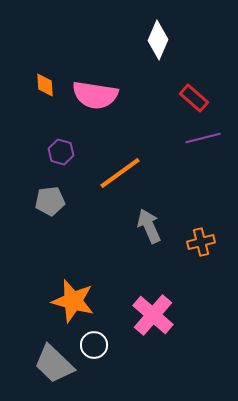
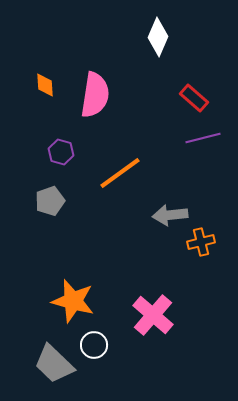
white diamond: moved 3 px up
pink semicircle: rotated 90 degrees counterclockwise
gray pentagon: rotated 12 degrees counterclockwise
gray arrow: moved 21 px right, 11 px up; rotated 72 degrees counterclockwise
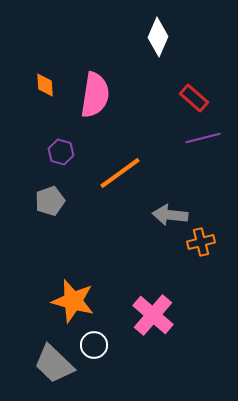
gray arrow: rotated 12 degrees clockwise
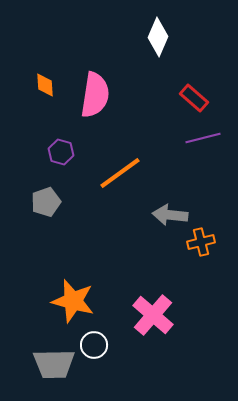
gray pentagon: moved 4 px left, 1 px down
gray trapezoid: rotated 45 degrees counterclockwise
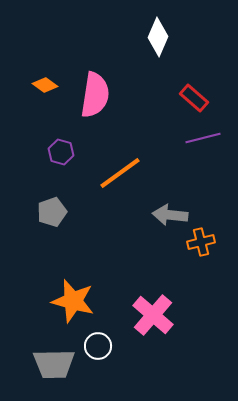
orange diamond: rotated 50 degrees counterclockwise
gray pentagon: moved 6 px right, 10 px down
white circle: moved 4 px right, 1 px down
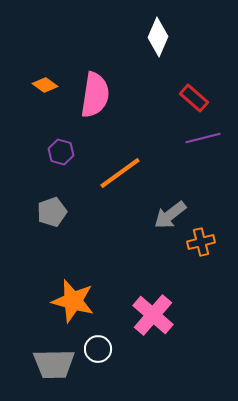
gray arrow: rotated 44 degrees counterclockwise
white circle: moved 3 px down
